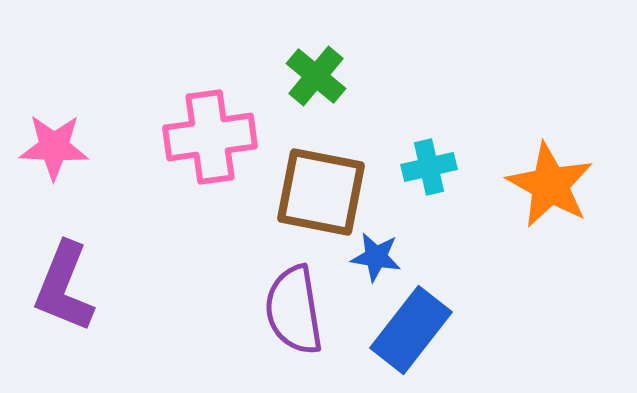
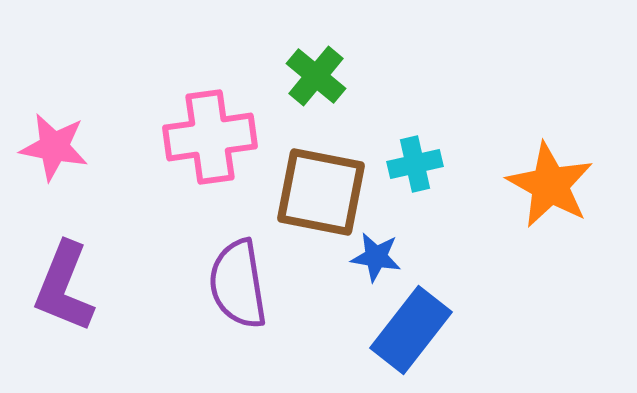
pink star: rotated 8 degrees clockwise
cyan cross: moved 14 px left, 3 px up
purple semicircle: moved 56 px left, 26 px up
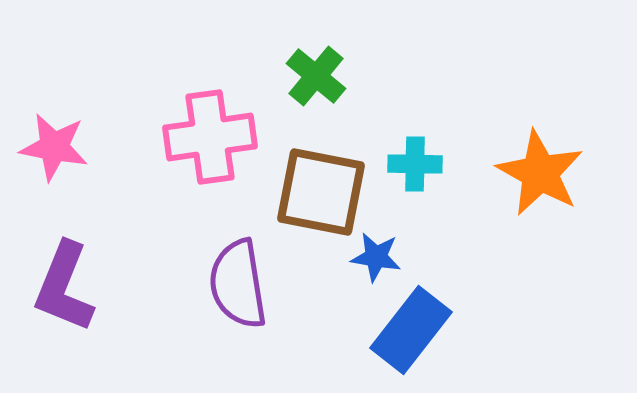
cyan cross: rotated 14 degrees clockwise
orange star: moved 10 px left, 12 px up
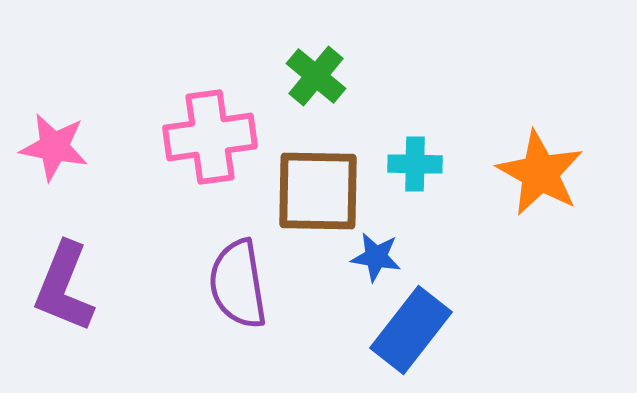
brown square: moved 3 px left, 1 px up; rotated 10 degrees counterclockwise
